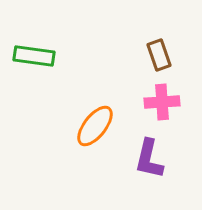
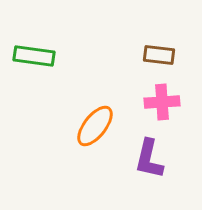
brown rectangle: rotated 64 degrees counterclockwise
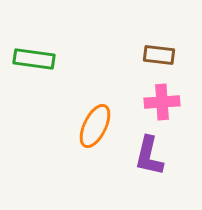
green rectangle: moved 3 px down
orange ellipse: rotated 12 degrees counterclockwise
purple L-shape: moved 3 px up
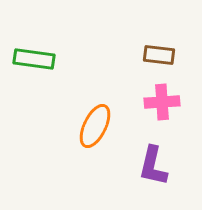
purple L-shape: moved 4 px right, 10 px down
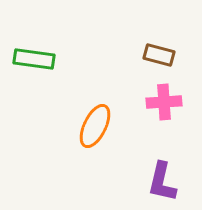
brown rectangle: rotated 8 degrees clockwise
pink cross: moved 2 px right
purple L-shape: moved 9 px right, 16 px down
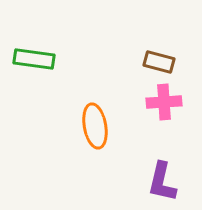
brown rectangle: moved 7 px down
orange ellipse: rotated 36 degrees counterclockwise
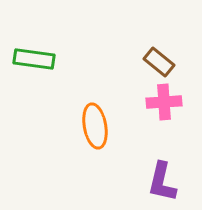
brown rectangle: rotated 24 degrees clockwise
